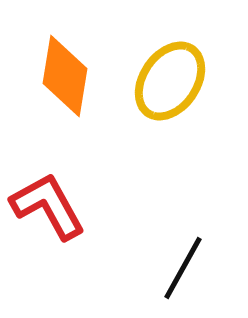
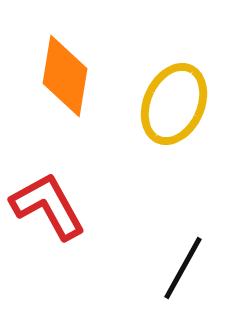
yellow ellipse: moved 4 px right, 23 px down; rotated 10 degrees counterclockwise
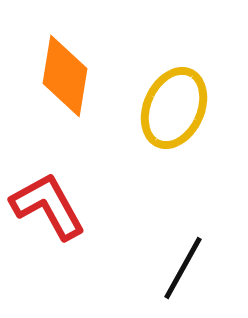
yellow ellipse: moved 4 px down
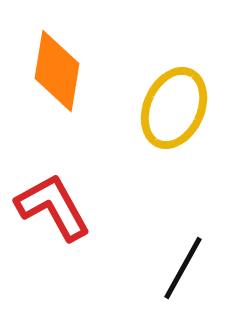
orange diamond: moved 8 px left, 5 px up
red L-shape: moved 5 px right, 1 px down
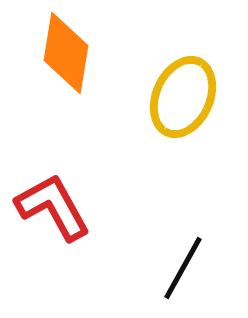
orange diamond: moved 9 px right, 18 px up
yellow ellipse: moved 9 px right, 11 px up
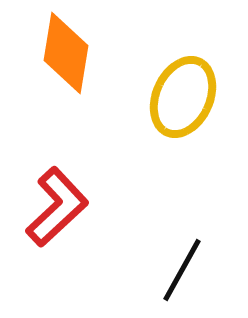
red L-shape: moved 4 px right; rotated 76 degrees clockwise
black line: moved 1 px left, 2 px down
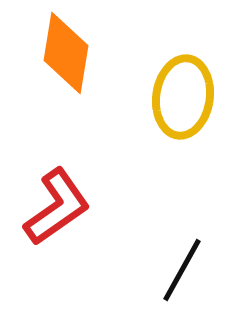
yellow ellipse: rotated 16 degrees counterclockwise
red L-shape: rotated 8 degrees clockwise
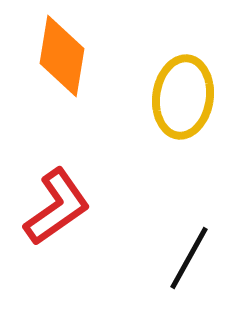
orange diamond: moved 4 px left, 3 px down
black line: moved 7 px right, 12 px up
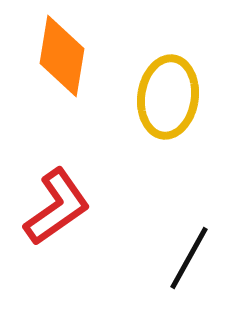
yellow ellipse: moved 15 px left
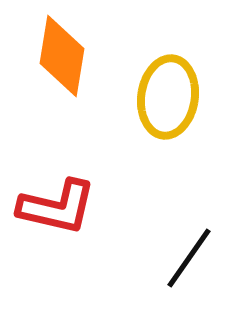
red L-shape: rotated 48 degrees clockwise
black line: rotated 6 degrees clockwise
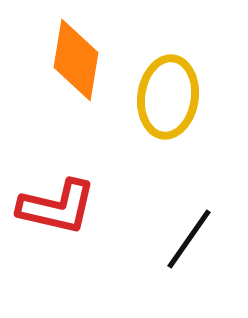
orange diamond: moved 14 px right, 4 px down
black line: moved 19 px up
